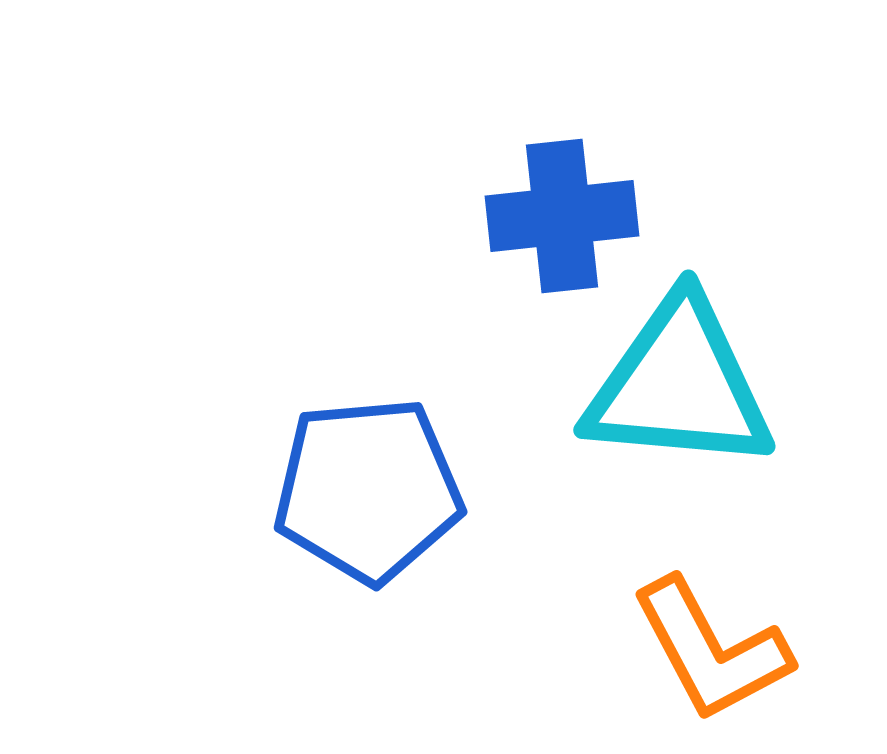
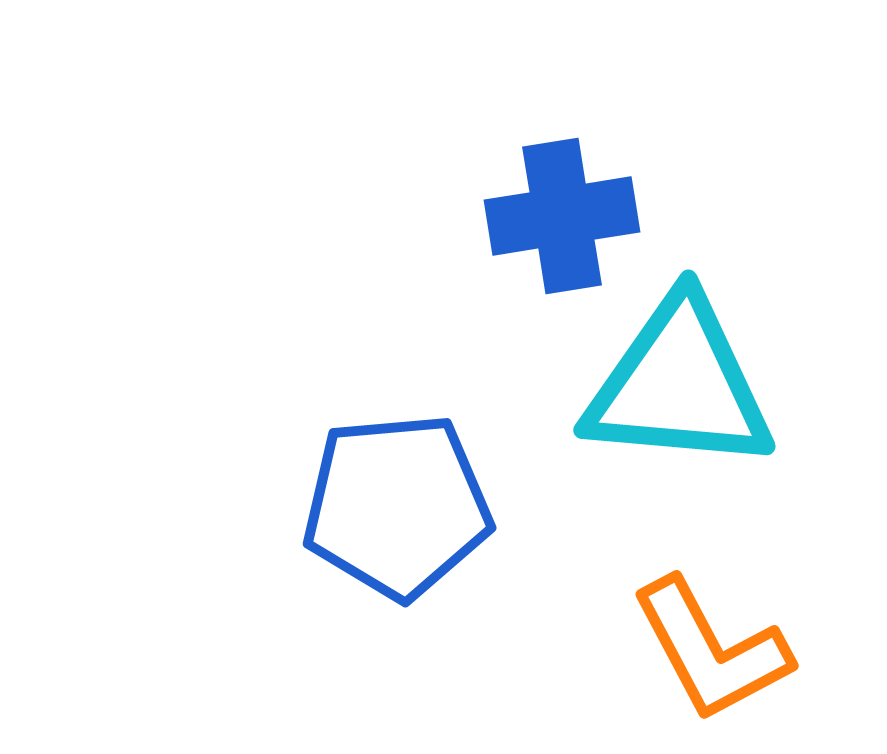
blue cross: rotated 3 degrees counterclockwise
blue pentagon: moved 29 px right, 16 px down
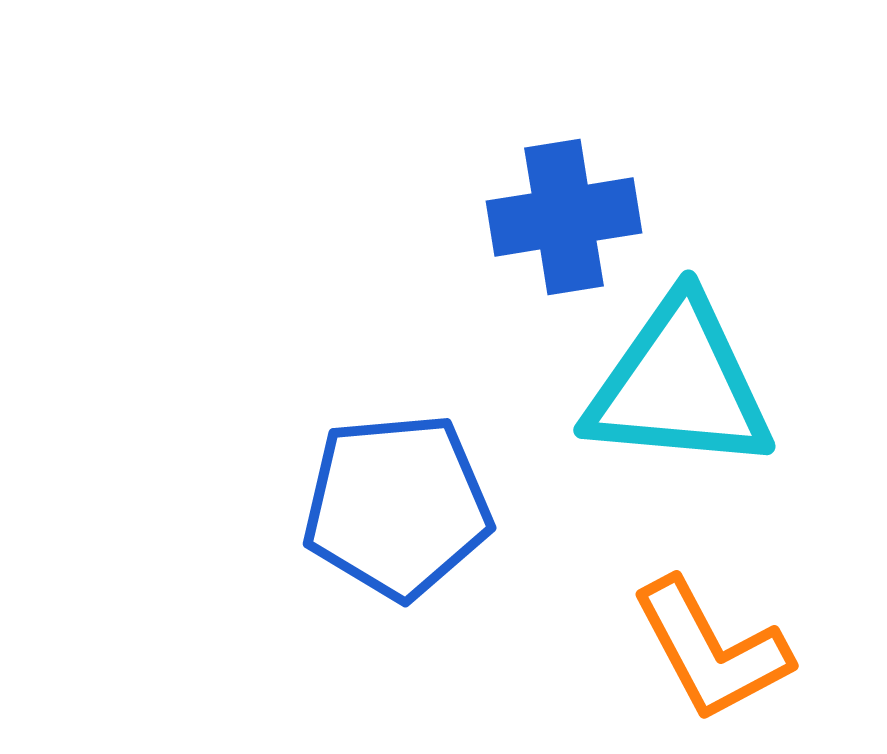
blue cross: moved 2 px right, 1 px down
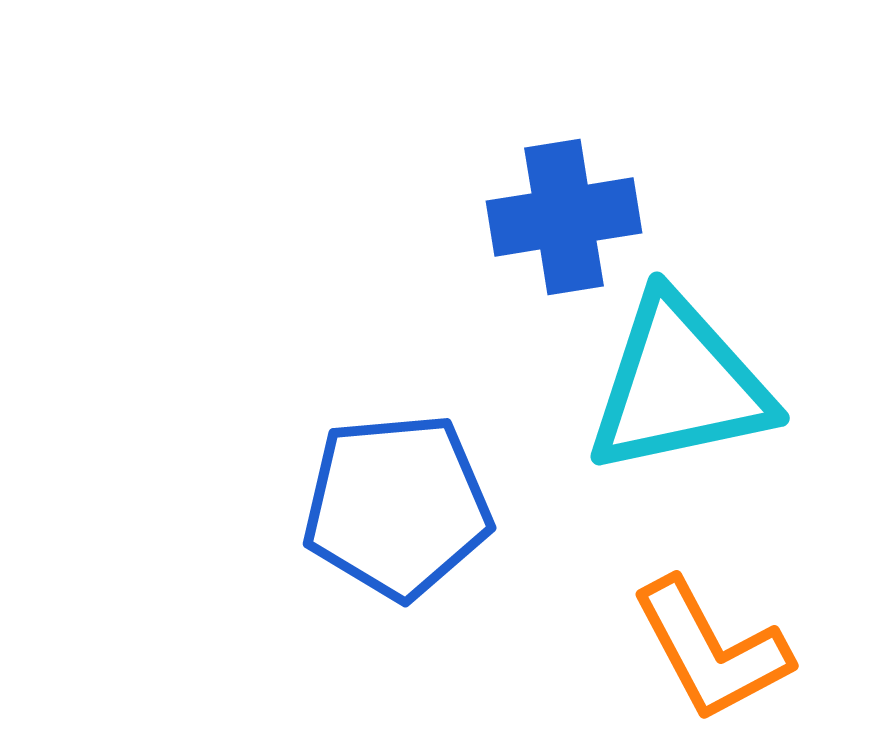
cyan triangle: rotated 17 degrees counterclockwise
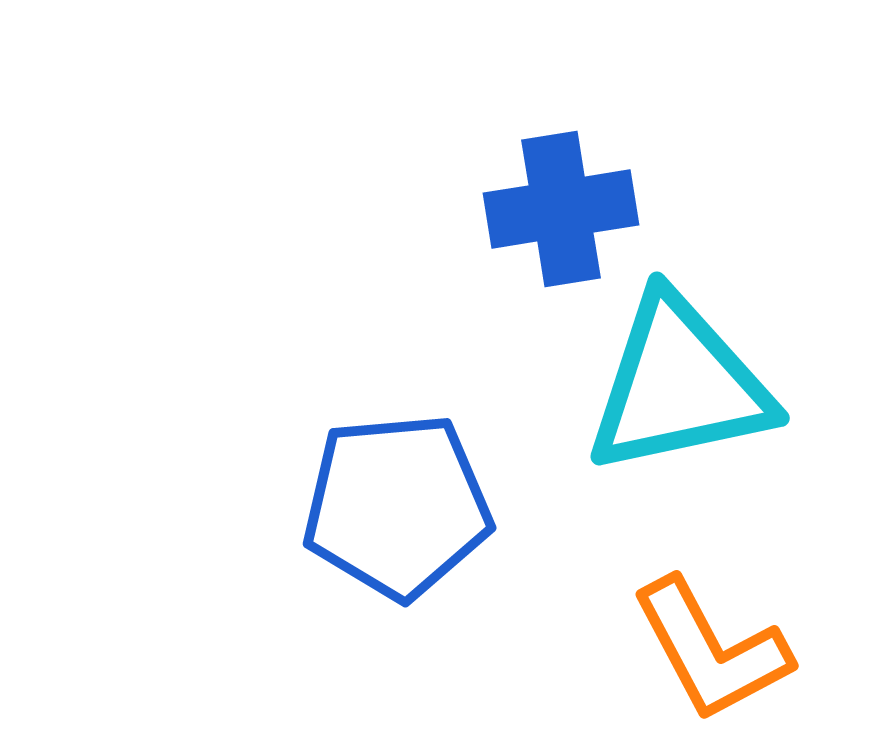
blue cross: moved 3 px left, 8 px up
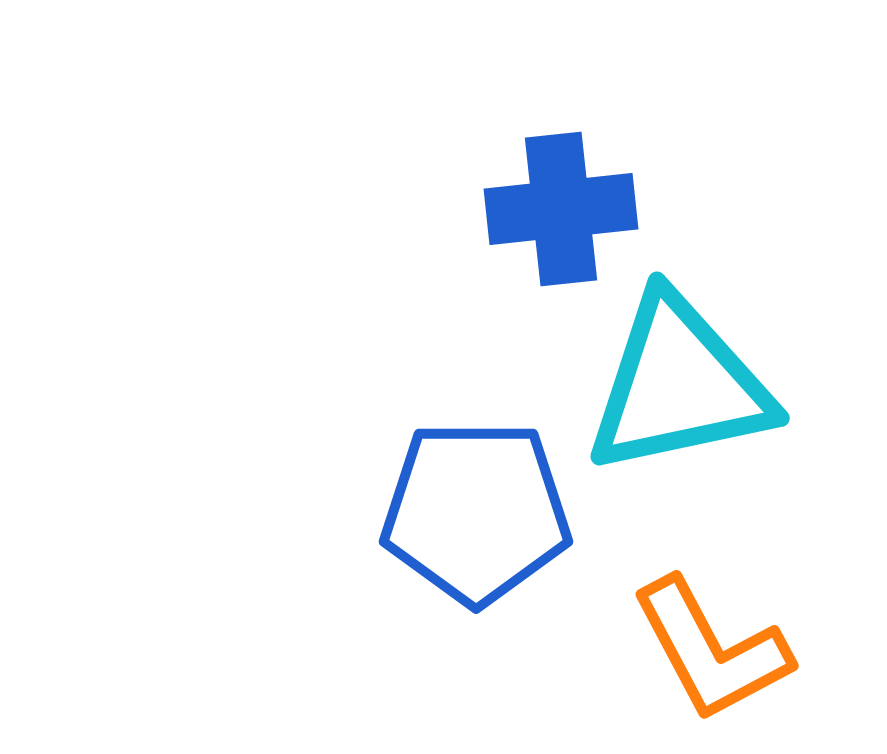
blue cross: rotated 3 degrees clockwise
blue pentagon: moved 79 px right, 6 px down; rotated 5 degrees clockwise
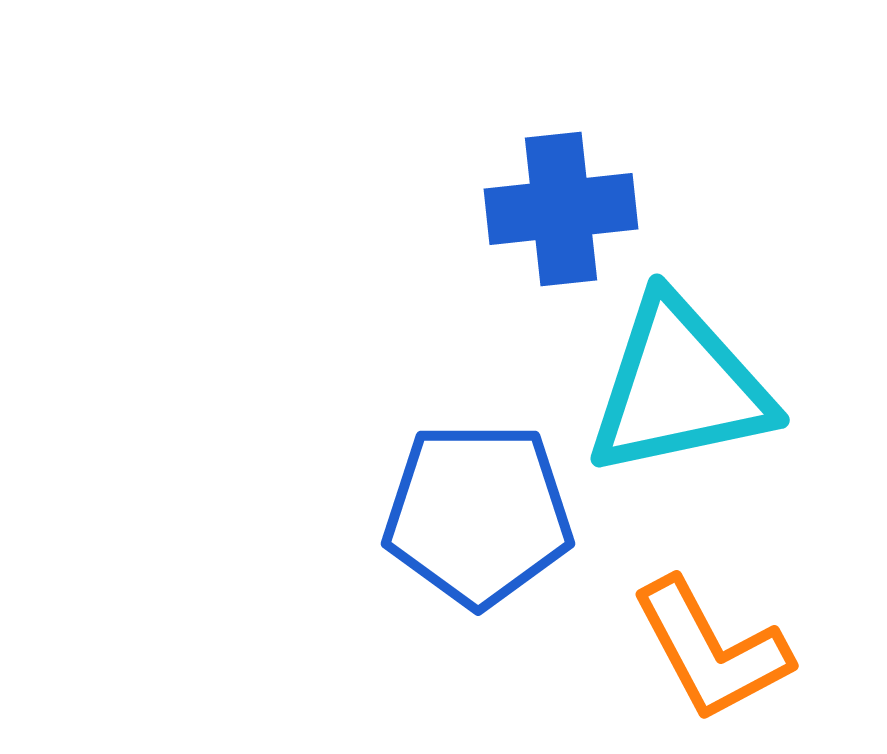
cyan triangle: moved 2 px down
blue pentagon: moved 2 px right, 2 px down
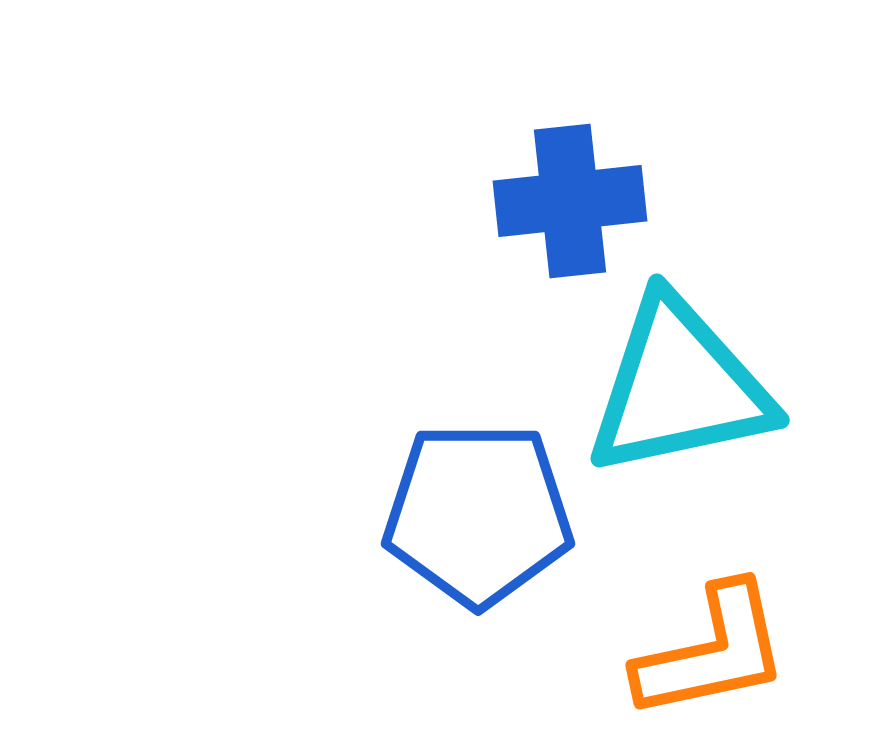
blue cross: moved 9 px right, 8 px up
orange L-shape: moved 1 px right, 2 px down; rotated 74 degrees counterclockwise
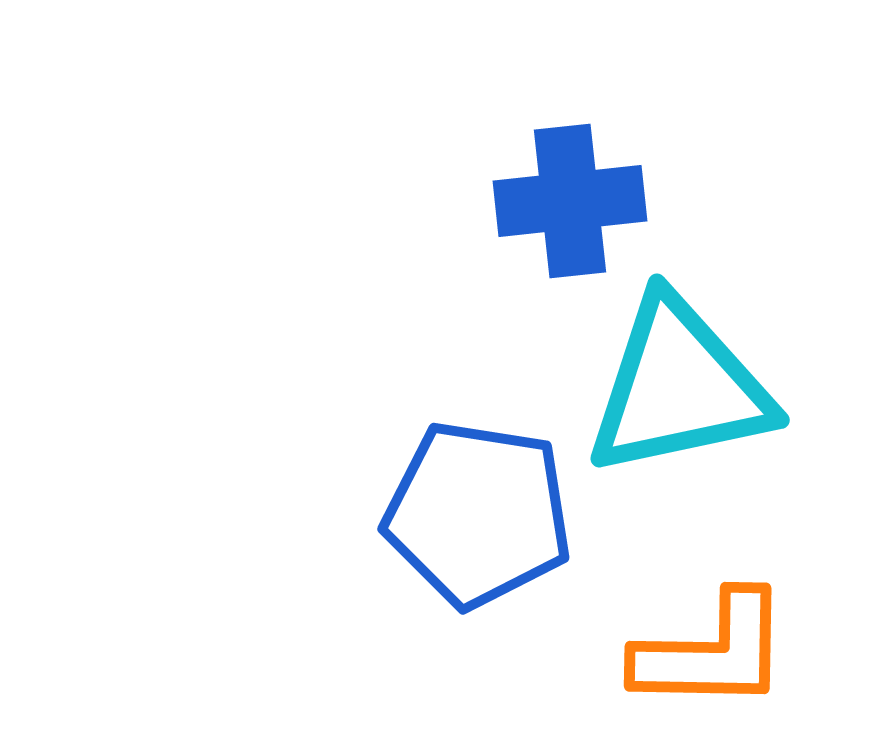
blue pentagon: rotated 9 degrees clockwise
orange L-shape: rotated 13 degrees clockwise
